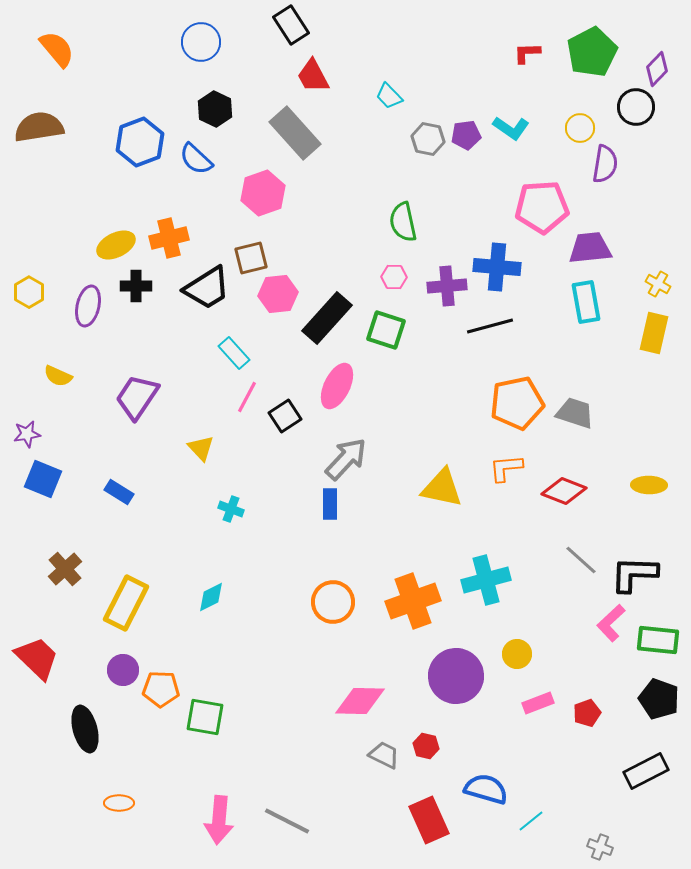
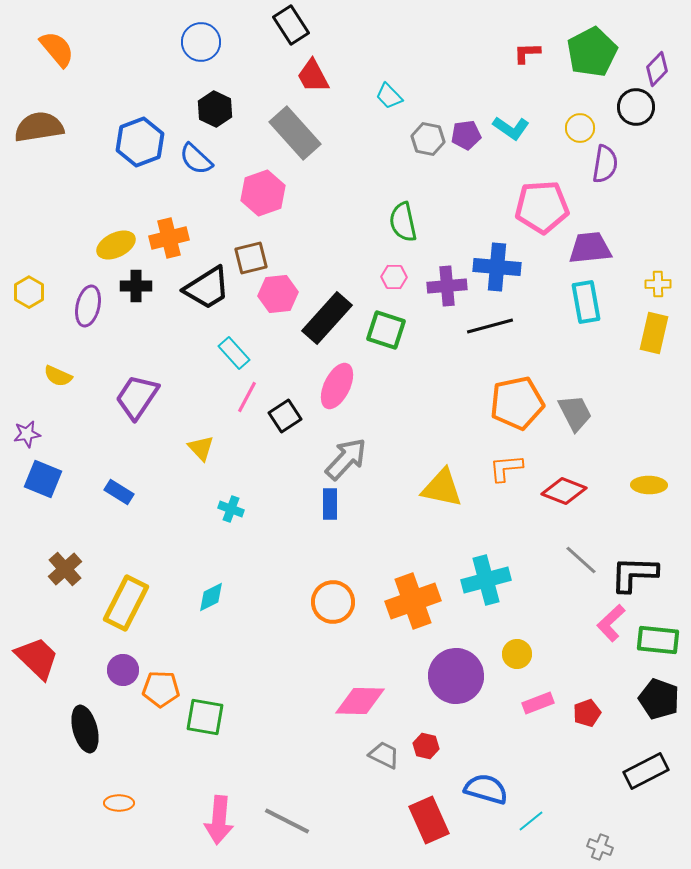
yellow cross at (658, 284): rotated 30 degrees counterclockwise
gray trapezoid at (575, 413): rotated 45 degrees clockwise
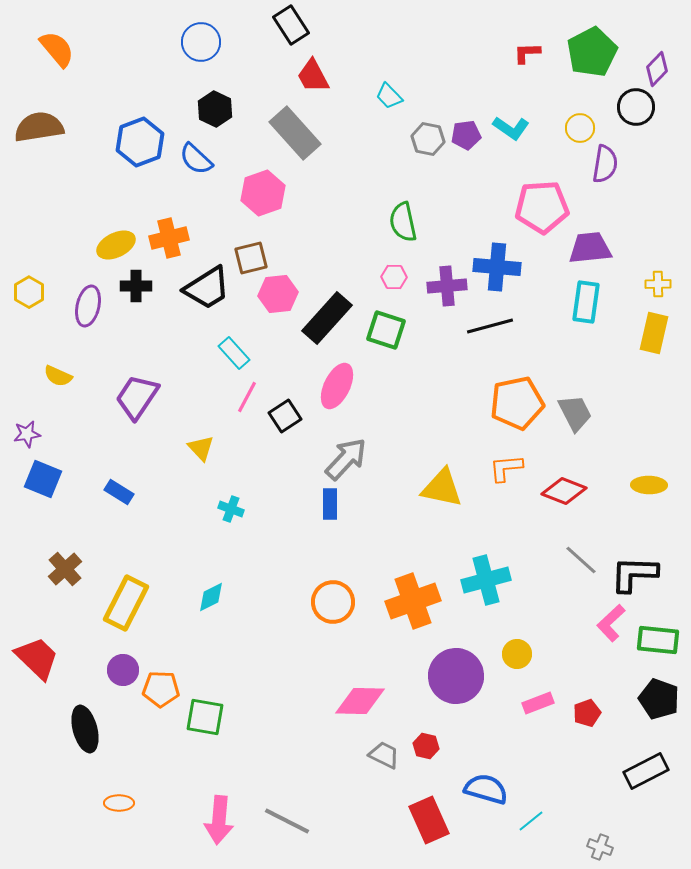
cyan rectangle at (586, 302): rotated 18 degrees clockwise
